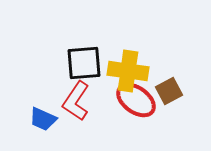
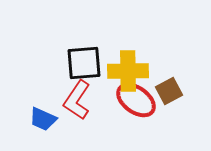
yellow cross: rotated 9 degrees counterclockwise
red L-shape: moved 1 px right, 1 px up
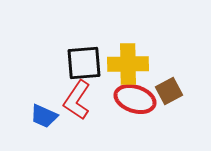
yellow cross: moved 7 px up
red ellipse: moved 1 px left, 1 px up; rotated 18 degrees counterclockwise
blue trapezoid: moved 1 px right, 3 px up
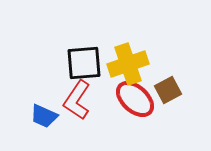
yellow cross: rotated 18 degrees counterclockwise
brown square: moved 1 px left, 1 px up
red ellipse: rotated 24 degrees clockwise
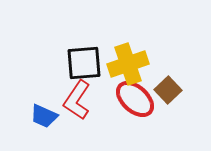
brown square: rotated 16 degrees counterclockwise
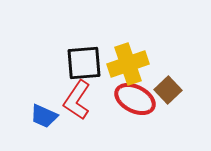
red ellipse: rotated 15 degrees counterclockwise
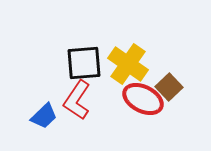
yellow cross: rotated 36 degrees counterclockwise
brown square: moved 1 px right, 3 px up
red ellipse: moved 8 px right
blue trapezoid: rotated 68 degrees counterclockwise
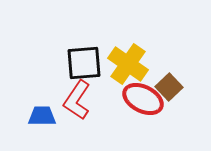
blue trapezoid: moved 2 px left; rotated 136 degrees counterclockwise
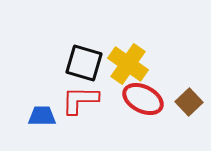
black square: rotated 21 degrees clockwise
brown square: moved 20 px right, 15 px down
red L-shape: moved 3 px right; rotated 57 degrees clockwise
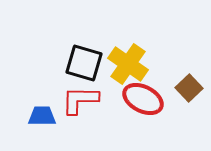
brown square: moved 14 px up
